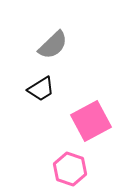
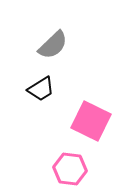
pink square: rotated 36 degrees counterclockwise
pink hexagon: rotated 12 degrees counterclockwise
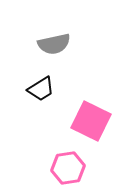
gray semicircle: moved 1 px right, 1 px up; rotated 32 degrees clockwise
pink hexagon: moved 2 px left, 1 px up; rotated 16 degrees counterclockwise
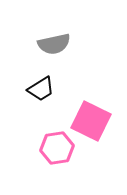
pink hexagon: moved 11 px left, 20 px up
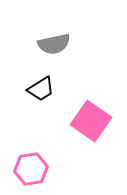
pink square: rotated 9 degrees clockwise
pink hexagon: moved 26 px left, 21 px down
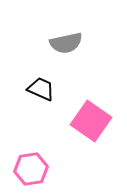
gray semicircle: moved 12 px right, 1 px up
black trapezoid: rotated 124 degrees counterclockwise
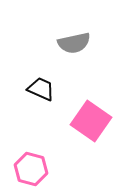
gray semicircle: moved 8 px right
pink hexagon: rotated 24 degrees clockwise
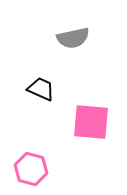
gray semicircle: moved 1 px left, 5 px up
pink square: moved 1 px down; rotated 30 degrees counterclockwise
